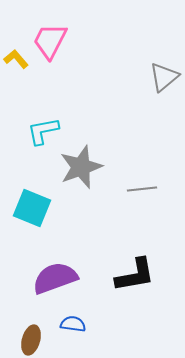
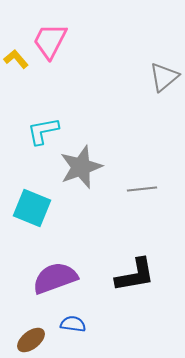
brown ellipse: rotated 36 degrees clockwise
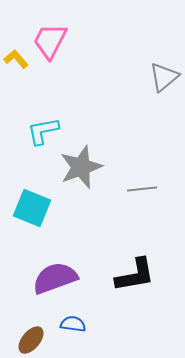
brown ellipse: rotated 12 degrees counterclockwise
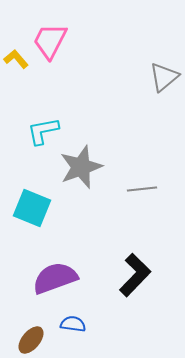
black L-shape: rotated 36 degrees counterclockwise
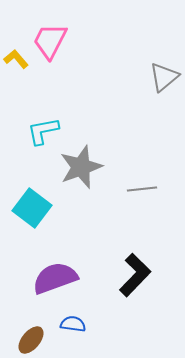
cyan square: rotated 15 degrees clockwise
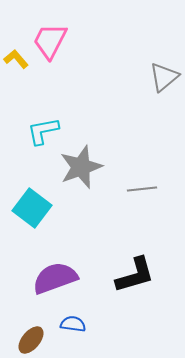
black L-shape: rotated 30 degrees clockwise
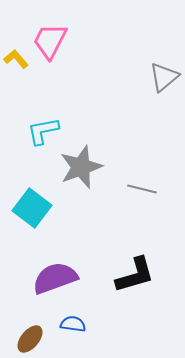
gray line: rotated 20 degrees clockwise
brown ellipse: moved 1 px left, 1 px up
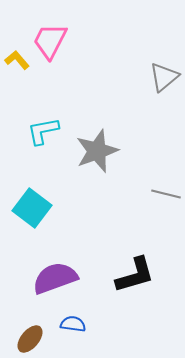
yellow L-shape: moved 1 px right, 1 px down
gray star: moved 16 px right, 16 px up
gray line: moved 24 px right, 5 px down
